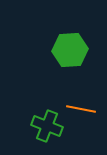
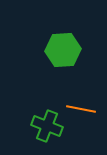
green hexagon: moved 7 px left
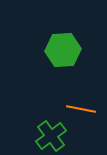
green cross: moved 4 px right, 10 px down; rotated 32 degrees clockwise
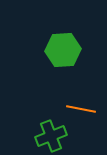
green cross: rotated 16 degrees clockwise
